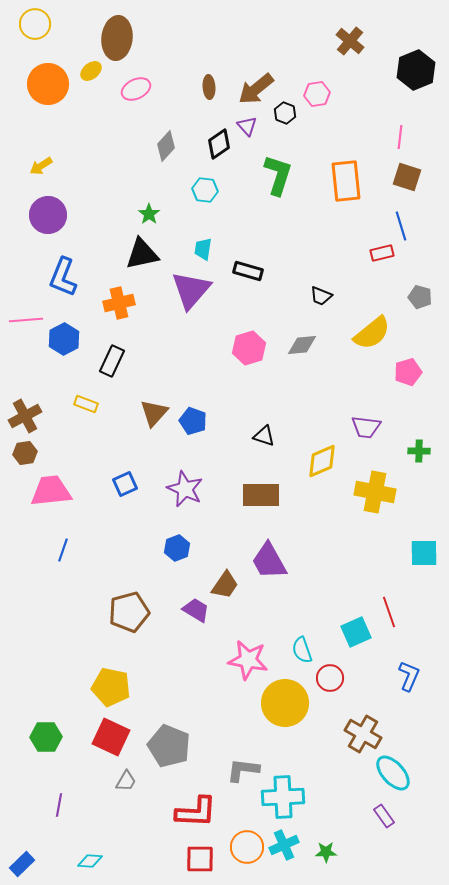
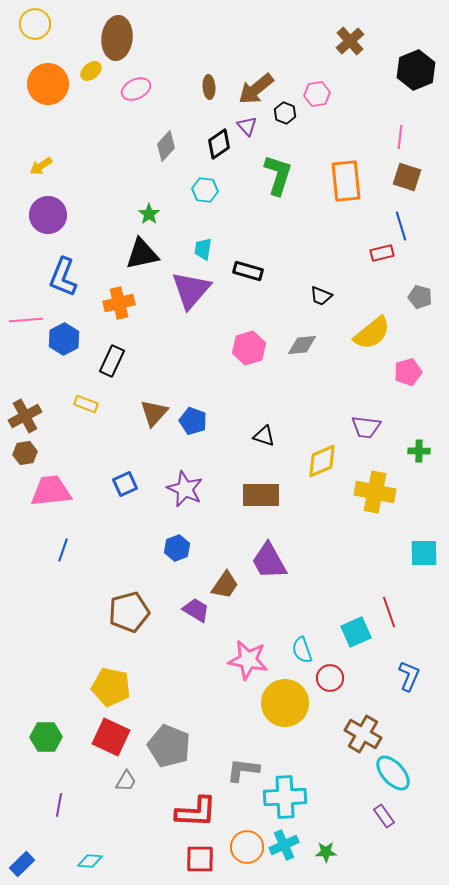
brown cross at (350, 41): rotated 8 degrees clockwise
cyan cross at (283, 797): moved 2 px right
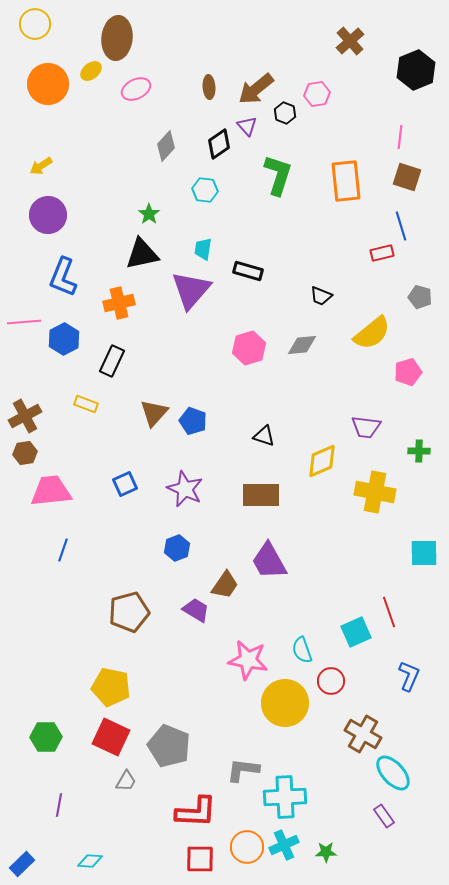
pink line at (26, 320): moved 2 px left, 2 px down
red circle at (330, 678): moved 1 px right, 3 px down
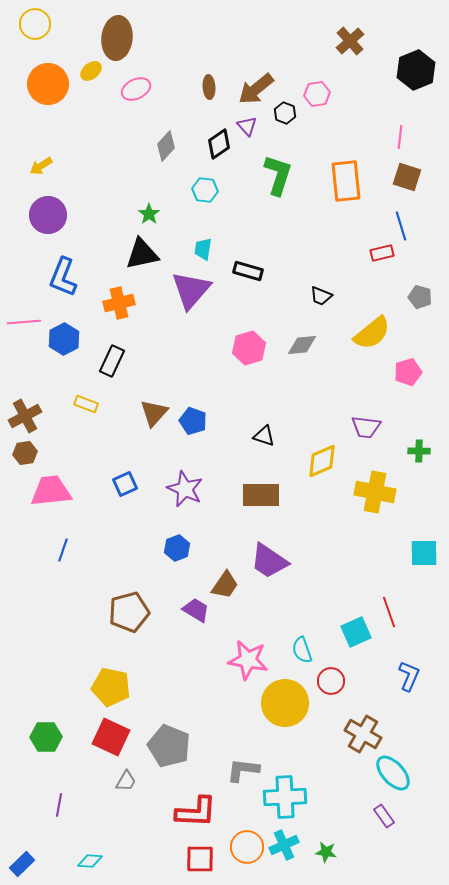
purple trapezoid at (269, 561): rotated 27 degrees counterclockwise
green star at (326, 852): rotated 10 degrees clockwise
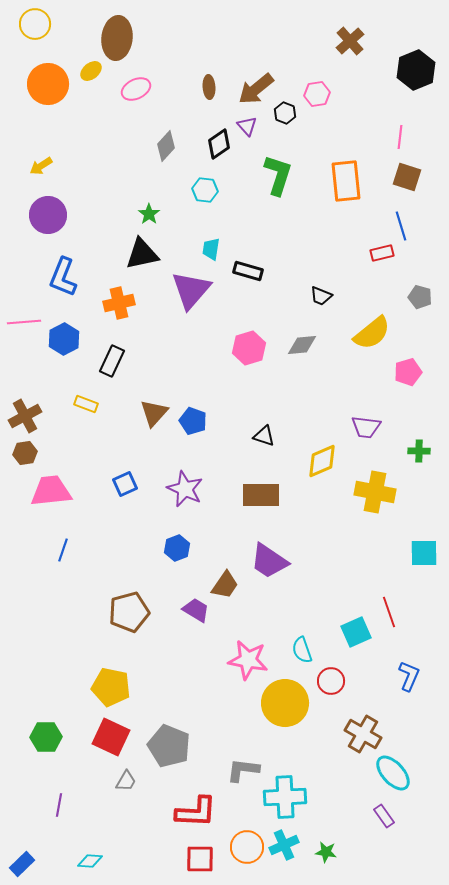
cyan trapezoid at (203, 249): moved 8 px right
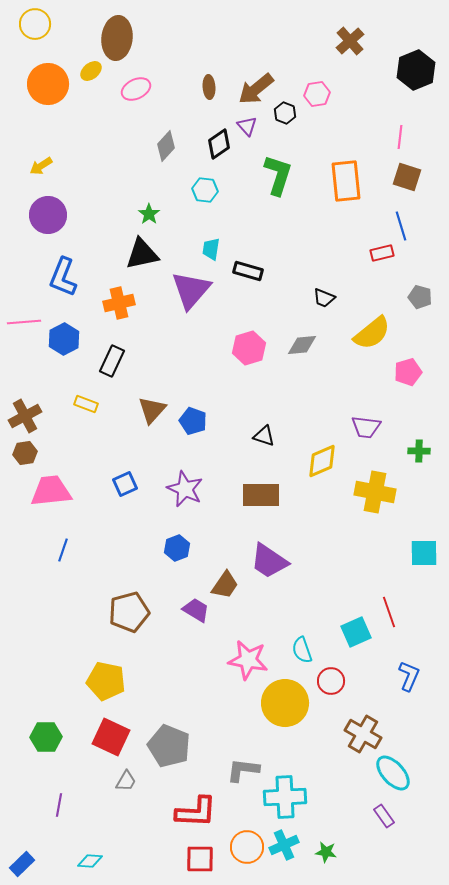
black trapezoid at (321, 296): moved 3 px right, 2 px down
brown triangle at (154, 413): moved 2 px left, 3 px up
yellow pentagon at (111, 687): moved 5 px left, 6 px up
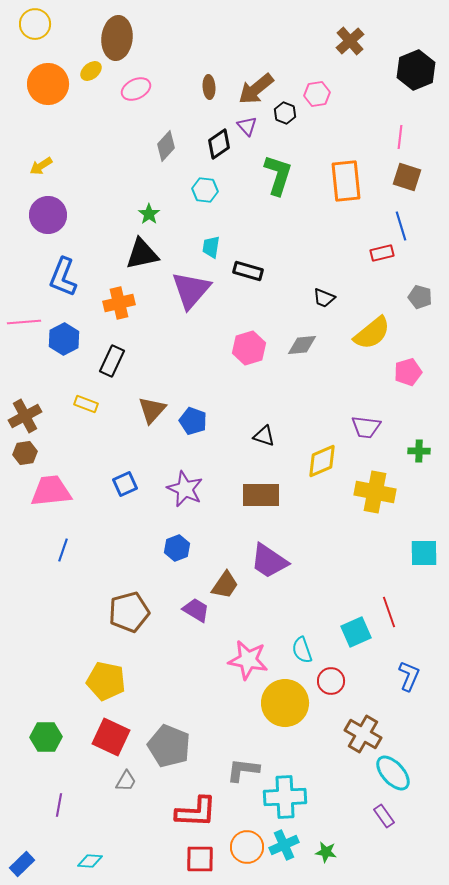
cyan trapezoid at (211, 249): moved 2 px up
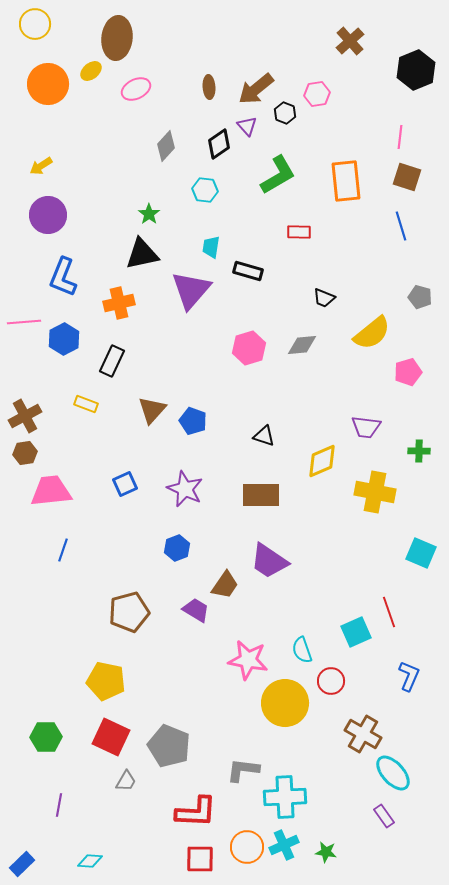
green L-shape at (278, 175): rotated 42 degrees clockwise
red rectangle at (382, 253): moved 83 px left, 21 px up; rotated 15 degrees clockwise
cyan square at (424, 553): moved 3 px left; rotated 24 degrees clockwise
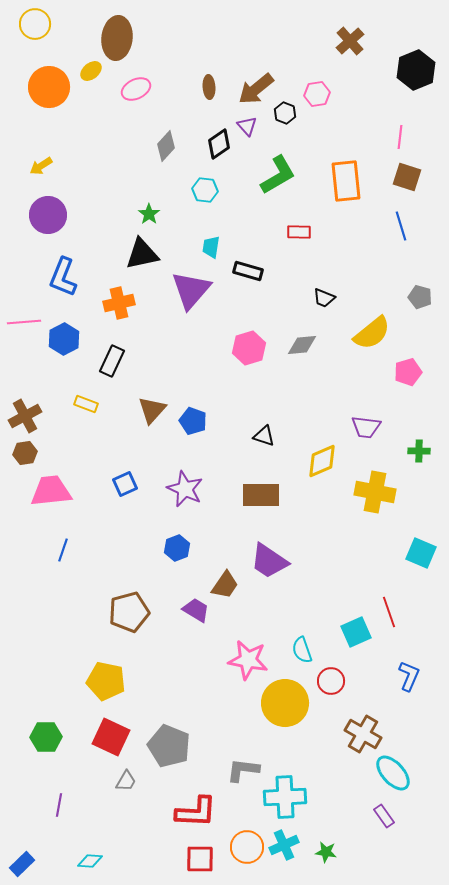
orange circle at (48, 84): moved 1 px right, 3 px down
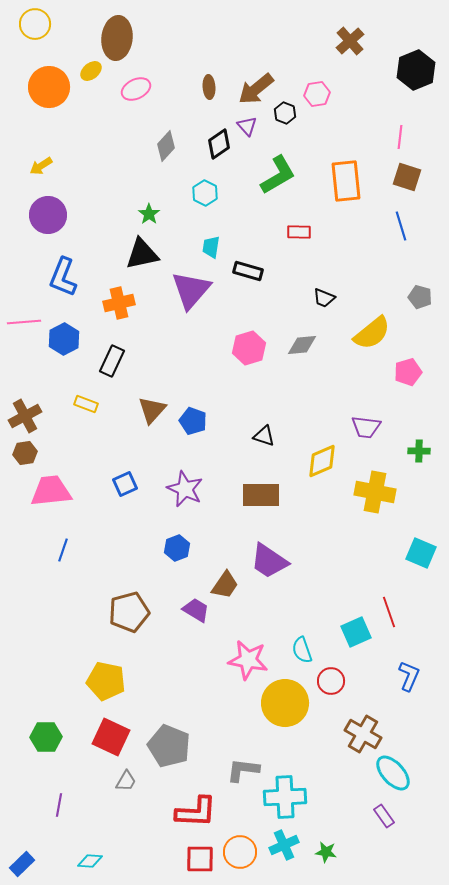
cyan hexagon at (205, 190): moved 3 px down; rotated 20 degrees clockwise
orange circle at (247, 847): moved 7 px left, 5 px down
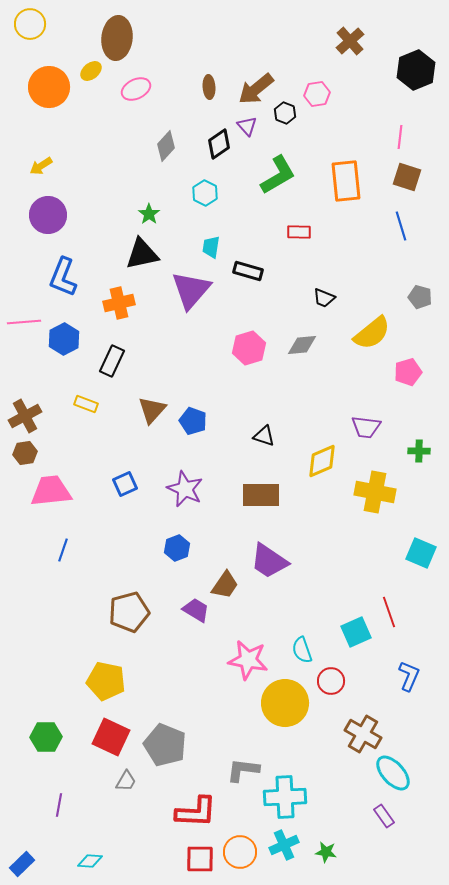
yellow circle at (35, 24): moved 5 px left
gray pentagon at (169, 746): moved 4 px left, 1 px up
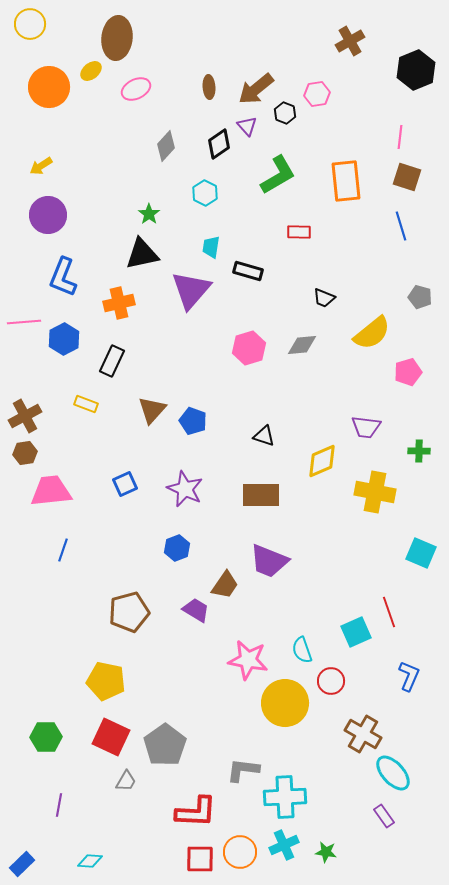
brown cross at (350, 41): rotated 12 degrees clockwise
purple trapezoid at (269, 561): rotated 12 degrees counterclockwise
gray pentagon at (165, 745): rotated 15 degrees clockwise
